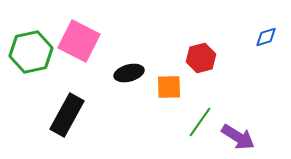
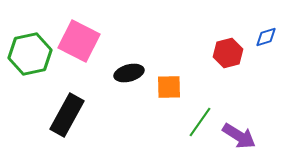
green hexagon: moved 1 px left, 2 px down
red hexagon: moved 27 px right, 5 px up
purple arrow: moved 1 px right, 1 px up
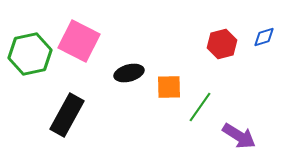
blue diamond: moved 2 px left
red hexagon: moved 6 px left, 9 px up
green line: moved 15 px up
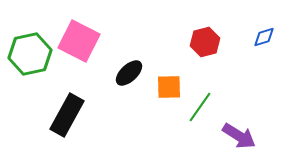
red hexagon: moved 17 px left, 2 px up
black ellipse: rotated 28 degrees counterclockwise
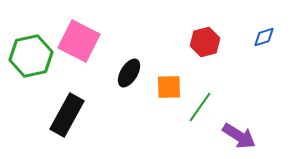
green hexagon: moved 1 px right, 2 px down
black ellipse: rotated 16 degrees counterclockwise
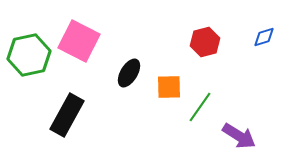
green hexagon: moved 2 px left, 1 px up
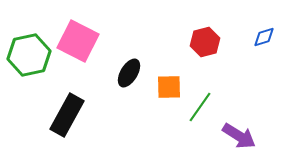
pink square: moved 1 px left
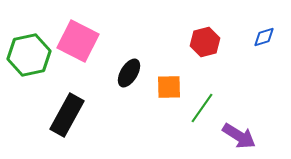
green line: moved 2 px right, 1 px down
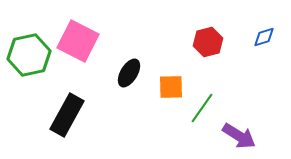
red hexagon: moved 3 px right
orange square: moved 2 px right
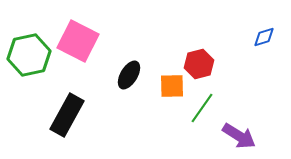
red hexagon: moved 9 px left, 22 px down
black ellipse: moved 2 px down
orange square: moved 1 px right, 1 px up
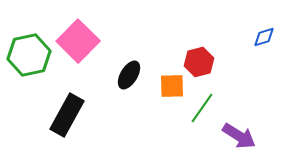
pink square: rotated 18 degrees clockwise
red hexagon: moved 2 px up
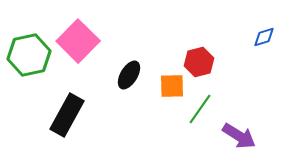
green line: moved 2 px left, 1 px down
